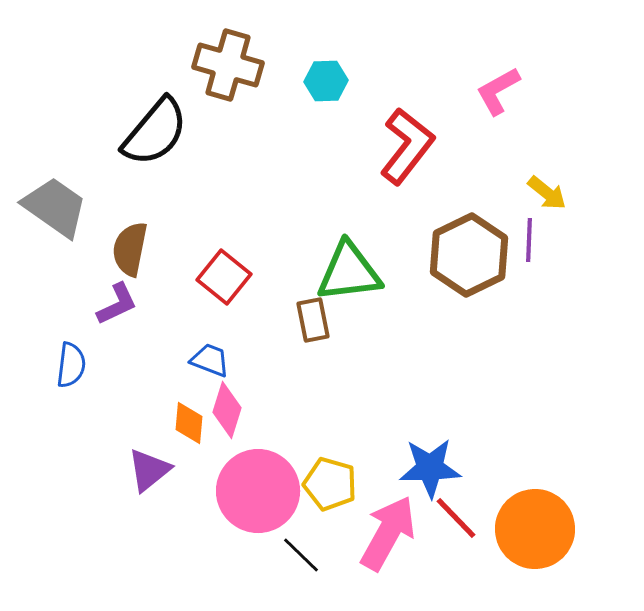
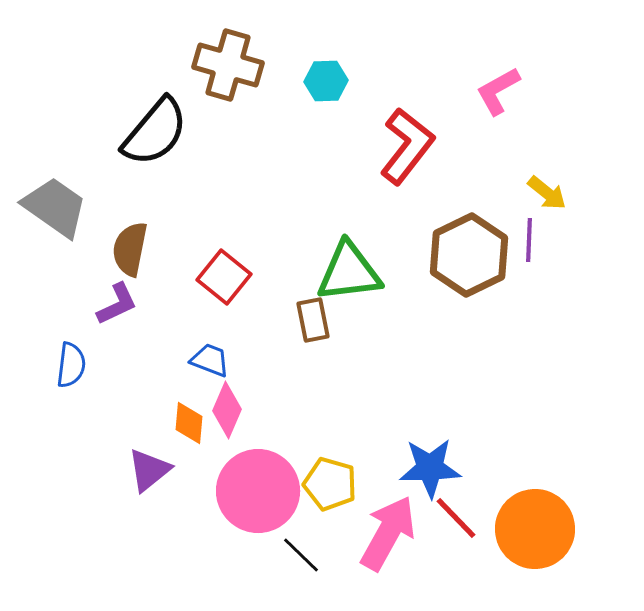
pink diamond: rotated 6 degrees clockwise
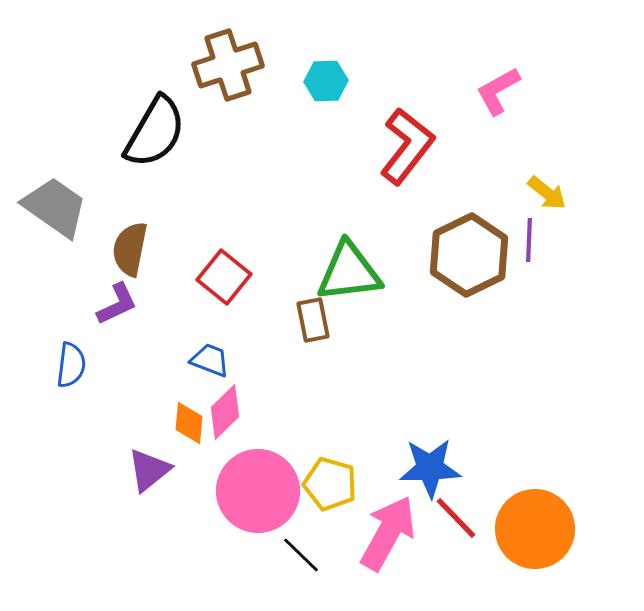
brown cross: rotated 34 degrees counterclockwise
black semicircle: rotated 10 degrees counterclockwise
pink diamond: moved 2 px left, 2 px down; rotated 22 degrees clockwise
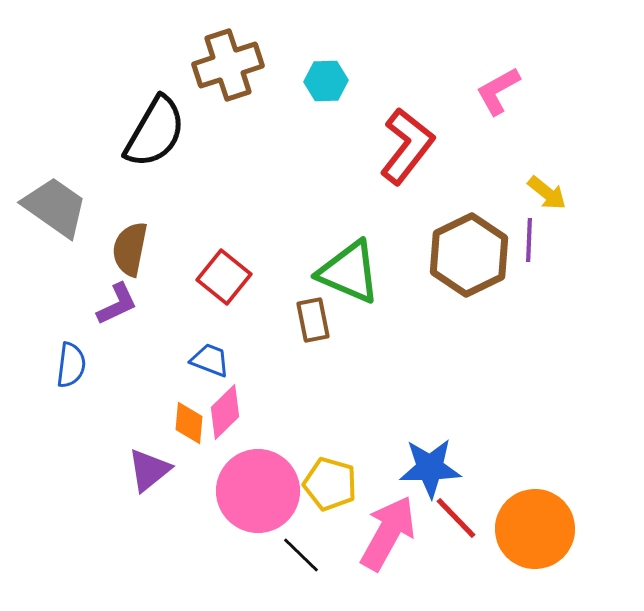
green triangle: rotated 30 degrees clockwise
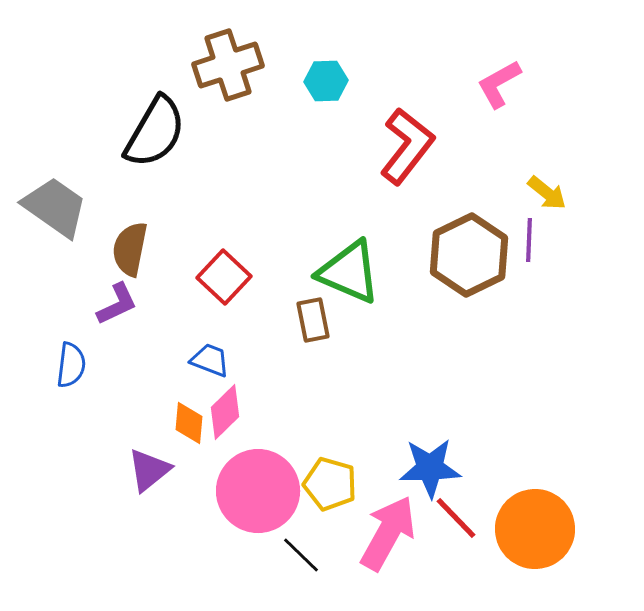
pink L-shape: moved 1 px right, 7 px up
red square: rotated 4 degrees clockwise
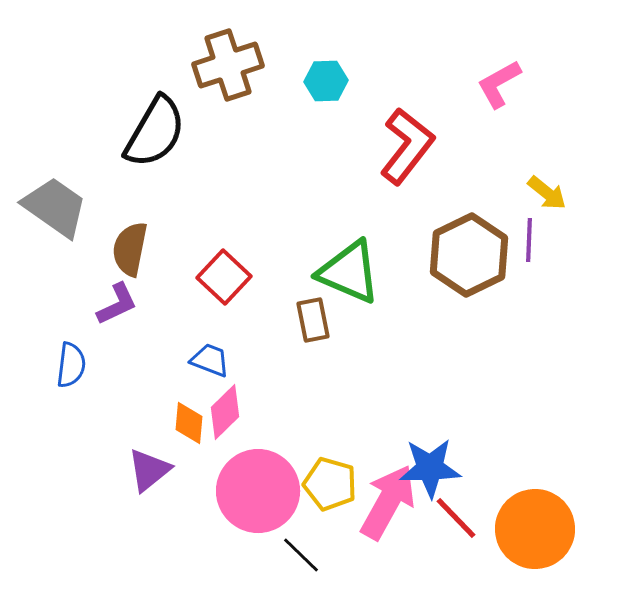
pink arrow: moved 31 px up
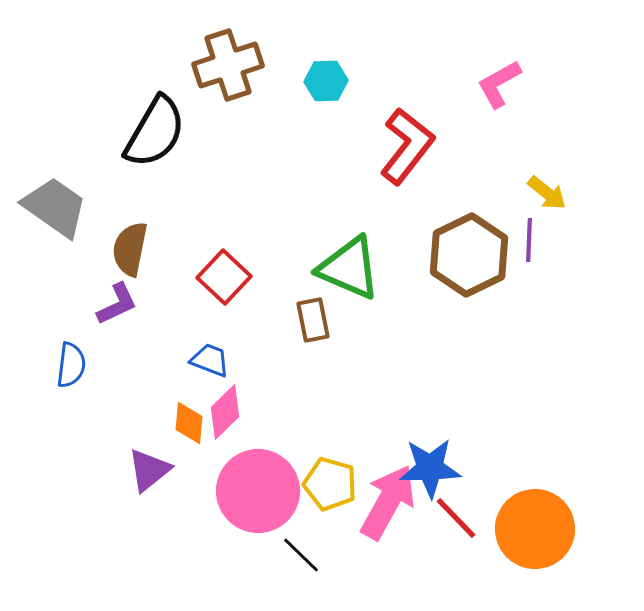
green triangle: moved 4 px up
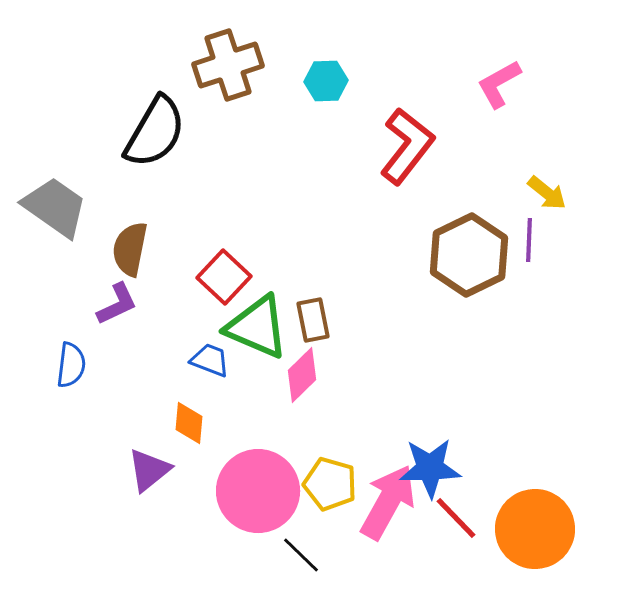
green triangle: moved 92 px left, 59 px down
pink diamond: moved 77 px right, 37 px up
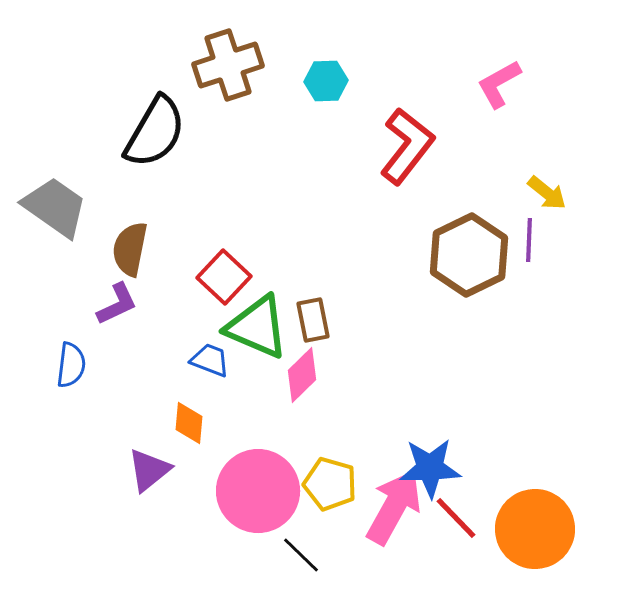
pink arrow: moved 6 px right, 5 px down
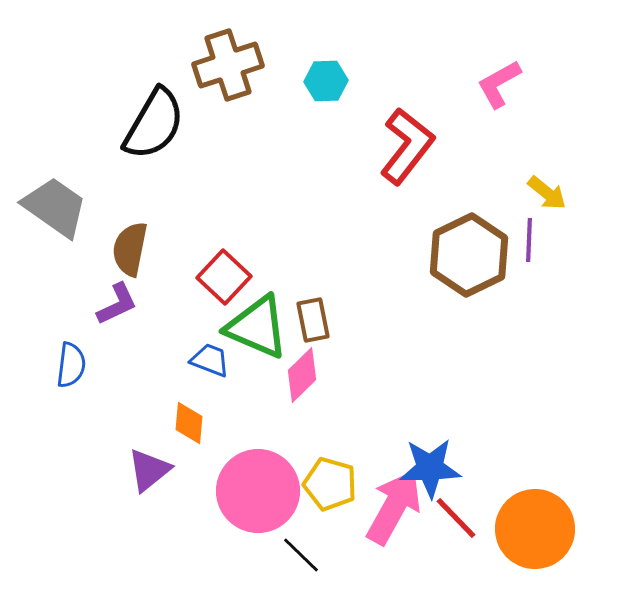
black semicircle: moved 1 px left, 8 px up
